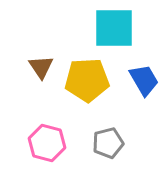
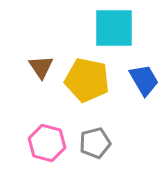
yellow pentagon: rotated 15 degrees clockwise
gray pentagon: moved 13 px left
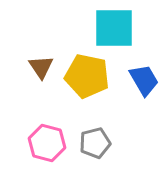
yellow pentagon: moved 4 px up
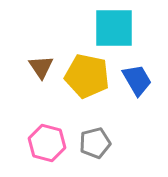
blue trapezoid: moved 7 px left
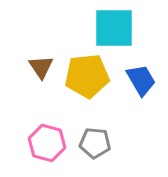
yellow pentagon: rotated 18 degrees counterclockwise
blue trapezoid: moved 4 px right
gray pentagon: rotated 20 degrees clockwise
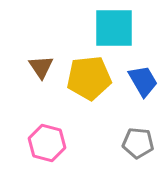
yellow pentagon: moved 2 px right, 2 px down
blue trapezoid: moved 2 px right, 1 px down
gray pentagon: moved 43 px right
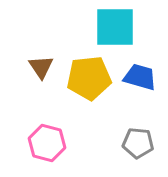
cyan square: moved 1 px right, 1 px up
blue trapezoid: moved 3 px left, 4 px up; rotated 44 degrees counterclockwise
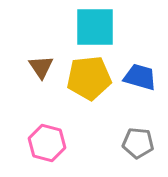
cyan square: moved 20 px left
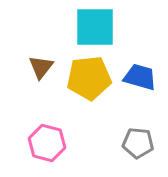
brown triangle: rotated 12 degrees clockwise
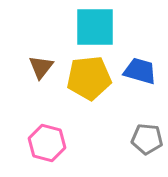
blue trapezoid: moved 6 px up
gray pentagon: moved 9 px right, 4 px up
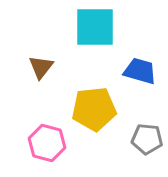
yellow pentagon: moved 5 px right, 31 px down
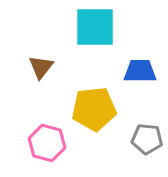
blue trapezoid: rotated 16 degrees counterclockwise
